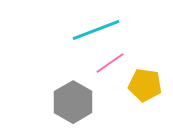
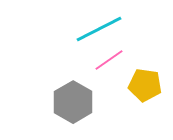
cyan line: moved 3 px right, 1 px up; rotated 6 degrees counterclockwise
pink line: moved 1 px left, 3 px up
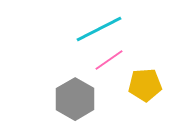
yellow pentagon: rotated 12 degrees counterclockwise
gray hexagon: moved 2 px right, 3 px up
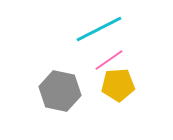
yellow pentagon: moved 27 px left
gray hexagon: moved 15 px left, 8 px up; rotated 18 degrees counterclockwise
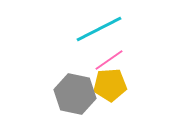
yellow pentagon: moved 8 px left
gray hexagon: moved 15 px right, 3 px down
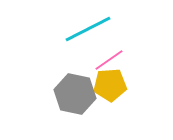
cyan line: moved 11 px left
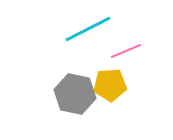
pink line: moved 17 px right, 9 px up; rotated 12 degrees clockwise
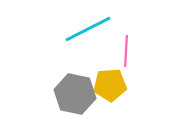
pink line: rotated 64 degrees counterclockwise
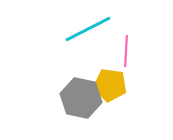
yellow pentagon: rotated 12 degrees clockwise
gray hexagon: moved 6 px right, 4 px down
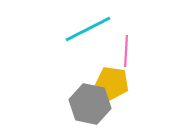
yellow pentagon: moved 2 px right, 2 px up
gray hexagon: moved 9 px right, 6 px down
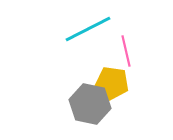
pink line: rotated 16 degrees counterclockwise
